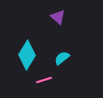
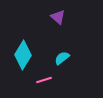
cyan diamond: moved 4 px left
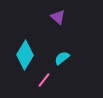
cyan diamond: moved 2 px right
pink line: rotated 35 degrees counterclockwise
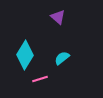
pink line: moved 4 px left, 1 px up; rotated 35 degrees clockwise
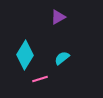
purple triangle: rotated 49 degrees clockwise
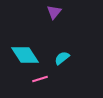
purple triangle: moved 4 px left, 5 px up; rotated 21 degrees counterclockwise
cyan diamond: rotated 64 degrees counterclockwise
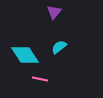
cyan semicircle: moved 3 px left, 11 px up
pink line: rotated 28 degrees clockwise
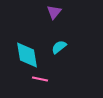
cyan diamond: moved 2 px right; rotated 24 degrees clockwise
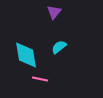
cyan diamond: moved 1 px left
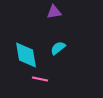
purple triangle: rotated 42 degrees clockwise
cyan semicircle: moved 1 px left, 1 px down
